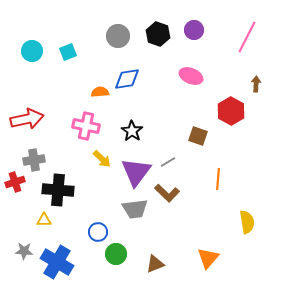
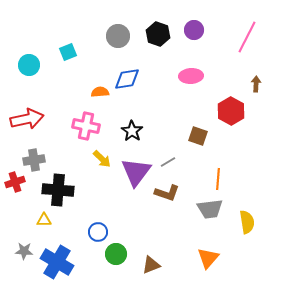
cyan circle: moved 3 px left, 14 px down
pink ellipse: rotated 25 degrees counterclockwise
brown L-shape: rotated 25 degrees counterclockwise
gray trapezoid: moved 75 px right
brown triangle: moved 4 px left, 1 px down
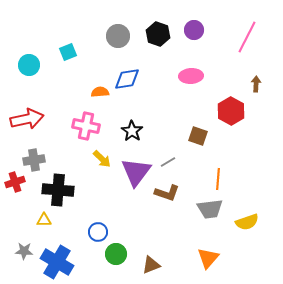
yellow semicircle: rotated 80 degrees clockwise
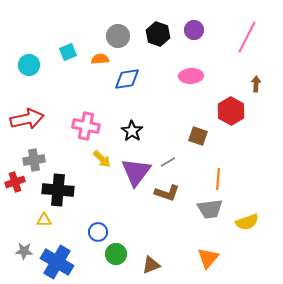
orange semicircle: moved 33 px up
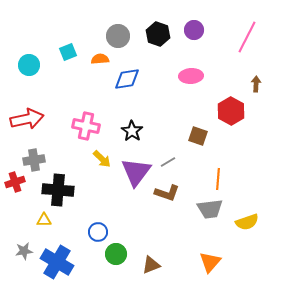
gray star: rotated 12 degrees counterclockwise
orange triangle: moved 2 px right, 4 px down
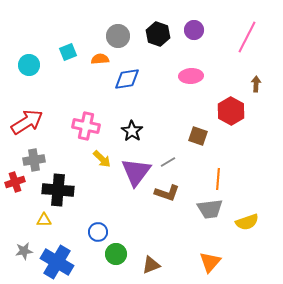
red arrow: moved 3 px down; rotated 20 degrees counterclockwise
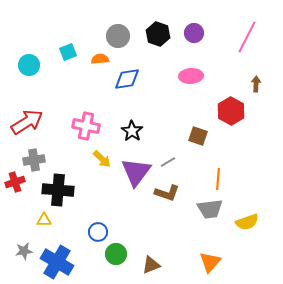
purple circle: moved 3 px down
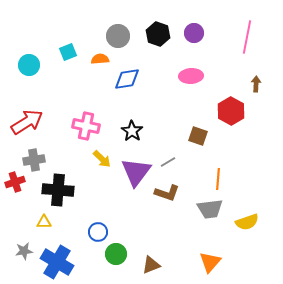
pink line: rotated 16 degrees counterclockwise
yellow triangle: moved 2 px down
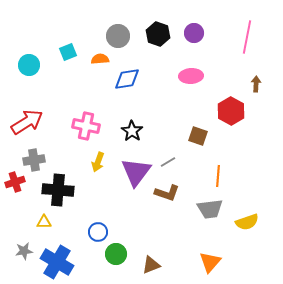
yellow arrow: moved 4 px left, 3 px down; rotated 66 degrees clockwise
orange line: moved 3 px up
